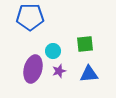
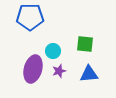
green square: rotated 12 degrees clockwise
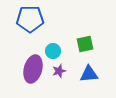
blue pentagon: moved 2 px down
green square: rotated 18 degrees counterclockwise
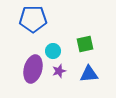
blue pentagon: moved 3 px right
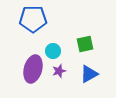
blue triangle: rotated 24 degrees counterclockwise
